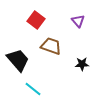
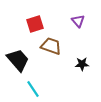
red square: moved 1 px left, 4 px down; rotated 36 degrees clockwise
cyan line: rotated 18 degrees clockwise
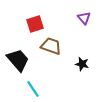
purple triangle: moved 6 px right, 3 px up
black star: rotated 16 degrees clockwise
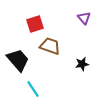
brown trapezoid: moved 1 px left
black star: rotated 24 degrees counterclockwise
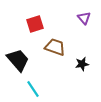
brown trapezoid: moved 5 px right, 1 px down
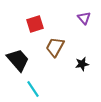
brown trapezoid: rotated 80 degrees counterclockwise
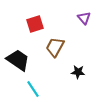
black trapezoid: rotated 15 degrees counterclockwise
black star: moved 4 px left, 8 px down; rotated 16 degrees clockwise
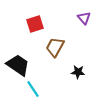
black trapezoid: moved 5 px down
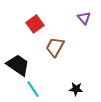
red square: rotated 18 degrees counterclockwise
black star: moved 2 px left, 17 px down
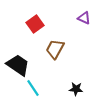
purple triangle: rotated 24 degrees counterclockwise
brown trapezoid: moved 2 px down
cyan line: moved 1 px up
